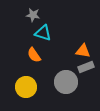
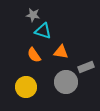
cyan triangle: moved 2 px up
orange triangle: moved 22 px left, 1 px down
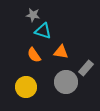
gray rectangle: moved 1 px down; rotated 28 degrees counterclockwise
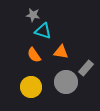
yellow circle: moved 5 px right
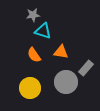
gray star: rotated 16 degrees counterclockwise
yellow circle: moved 1 px left, 1 px down
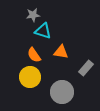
gray circle: moved 4 px left, 10 px down
yellow circle: moved 11 px up
